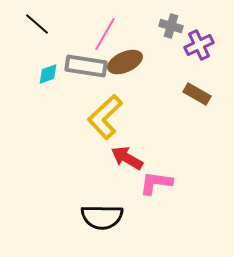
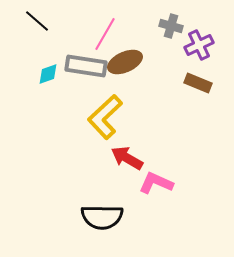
black line: moved 3 px up
brown rectangle: moved 1 px right, 11 px up; rotated 8 degrees counterclockwise
pink L-shape: rotated 16 degrees clockwise
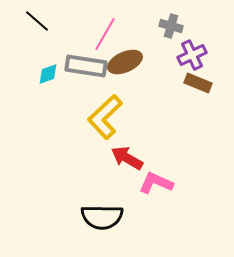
purple cross: moved 7 px left, 10 px down
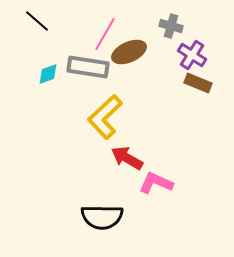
purple cross: rotated 32 degrees counterclockwise
brown ellipse: moved 4 px right, 10 px up
gray rectangle: moved 2 px right, 1 px down
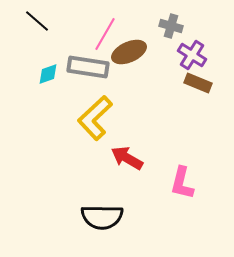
yellow L-shape: moved 10 px left, 1 px down
pink L-shape: moved 26 px right; rotated 100 degrees counterclockwise
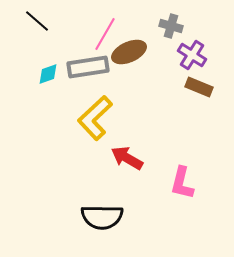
gray rectangle: rotated 18 degrees counterclockwise
brown rectangle: moved 1 px right, 4 px down
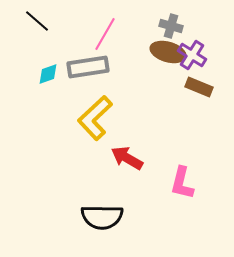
brown ellipse: moved 39 px right; rotated 40 degrees clockwise
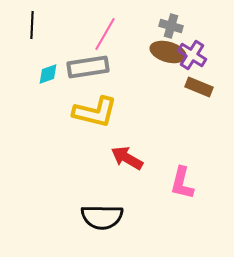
black line: moved 5 px left, 4 px down; rotated 52 degrees clockwise
yellow L-shape: moved 6 px up; rotated 123 degrees counterclockwise
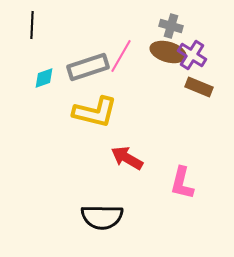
pink line: moved 16 px right, 22 px down
gray rectangle: rotated 9 degrees counterclockwise
cyan diamond: moved 4 px left, 4 px down
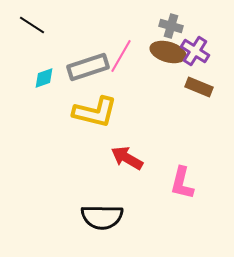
black line: rotated 60 degrees counterclockwise
purple cross: moved 3 px right, 4 px up
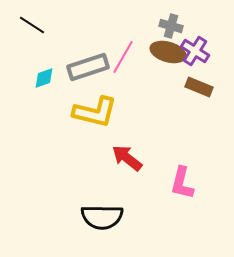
pink line: moved 2 px right, 1 px down
red arrow: rotated 8 degrees clockwise
